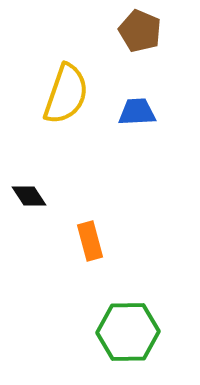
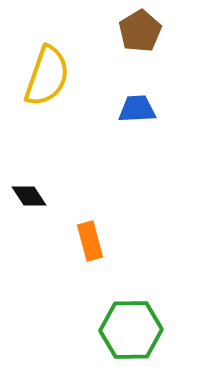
brown pentagon: rotated 18 degrees clockwise
yellow semicircle: moved 19 px left, 18 px up
blue trapezoid: moved 3 px up
green hexagon: moved 3 px right, 2 px up
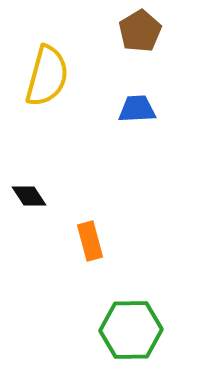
yellow semicircle: rotated 4 degrees counterclockwise
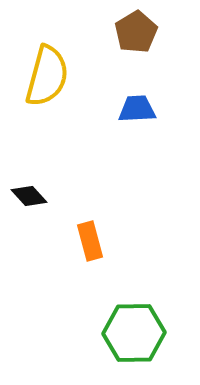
brown pentagon: moved 4 px left, 1 px down
black diamond: rotated 9 degrees counterclockwise
green hexagon: moved 3 px right, 3 px down
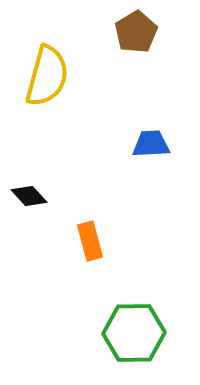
blue trapezoid: moved 14 px right, 35 px down
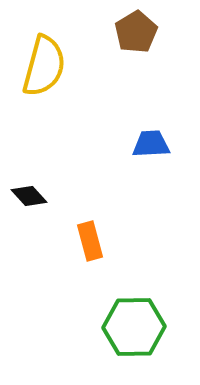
yellow semicircle: moved 3 px left, 10 px up
green hexagon: moved 6 px up
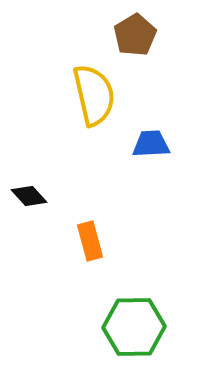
brown pentagon: moved 1 px left, 3 px down
yellow semicircle: moved 50 px right, 29 px down; rotated 28 degrees counterclockwise
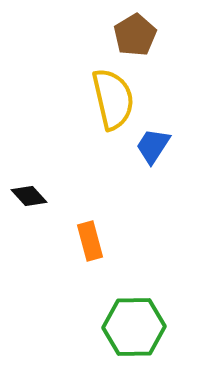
yellow semicircle: moved 19 px right, 4 px down
blue trapezoid: moved 2 px right, 2 px down; rotated 54 degrees counterclockwise
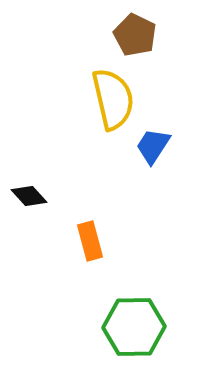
brown pentagon: rotated 15 degrees counterclockwise
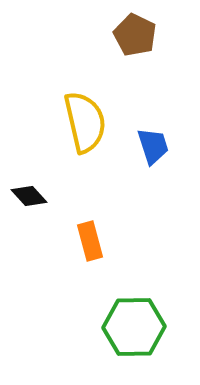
yellow semicircle: moved 28 px left, 23 px down
blue trapezoid: rotated 129 degrees clockwise
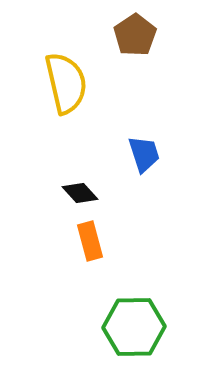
brown pentagon: rotated 12 degrees clockwise
yellow semicircle: moved 19 px left, 39 px up
blue trapezoid: moved 9 px left, 8 px down
black diamond: moved 51 px right, 3 px up
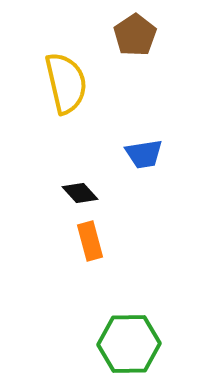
blue trapezoid: rotated 99 degrees clockwise
green hexagon: moved 5 px left, 17 px down
